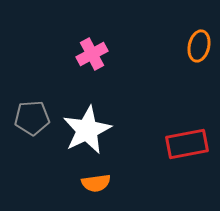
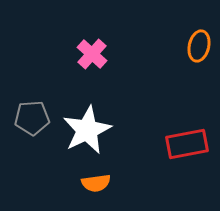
pink cross: rotated 20 degrees counterclockwise
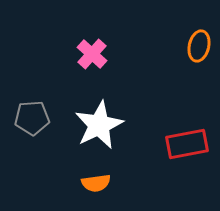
white star: moved 12 px right, 5 px up
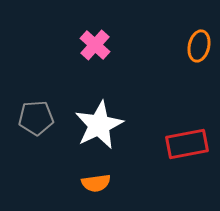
pink cross: moved 3 px right, 9 px up
gray pentagon: moved 4 px right
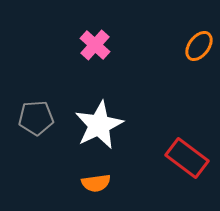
orange ellipse: rotated 24 degrees clockwise
red rectangle: moved 14 px down; rotated 48 degrees clockwise
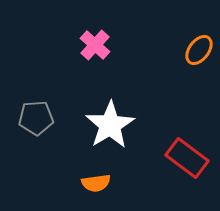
orange ellipse: moved 4 px down
white star: moved 11 px right; rotated 6 degrees counterclockwise
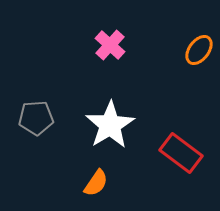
pink cross: moved 15 px right
red rectangle: moved 6 px left, 5 px up
orange semicircle: rotated 48 degrees counterclockwise
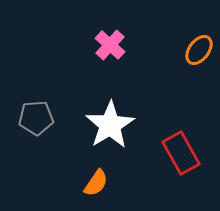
red rectangle: rotated 24 degrees clockwise
